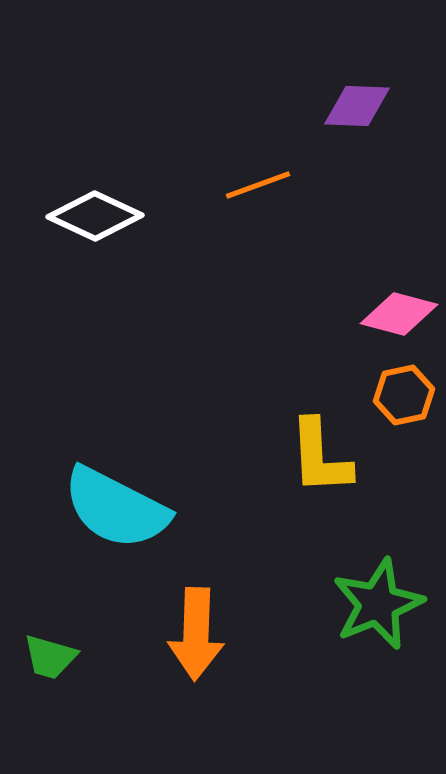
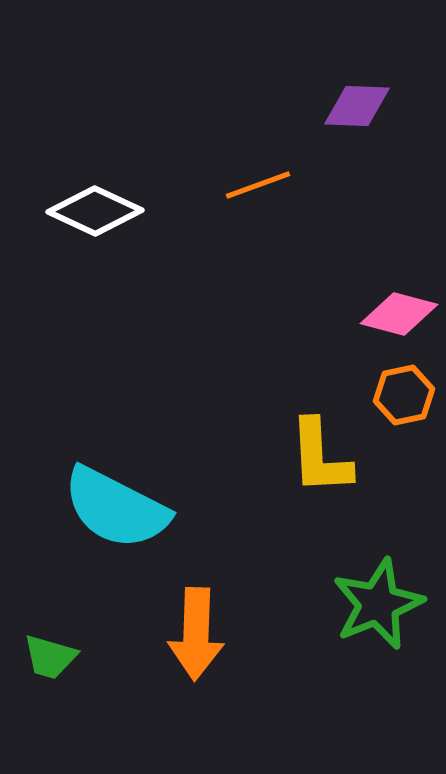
white diamond: moved 5 px up
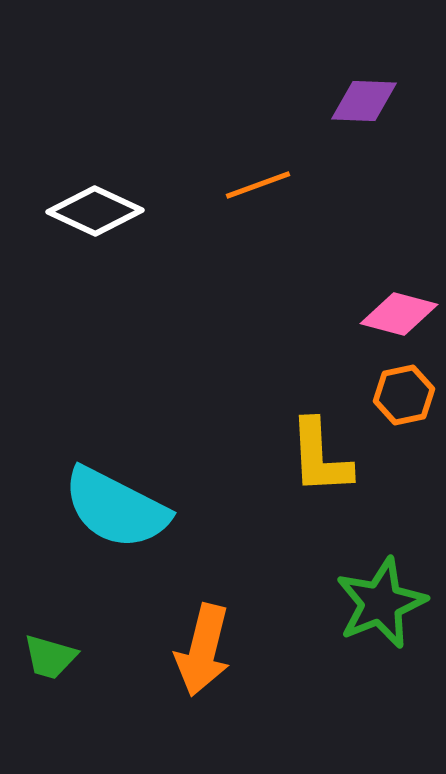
purple diamond: moved 7 px right, 5 px up
green star: moved 3 px right, 1 px up
orange arrow: moved 7 px right, 16 px down; rotated 12 degrees clockwise
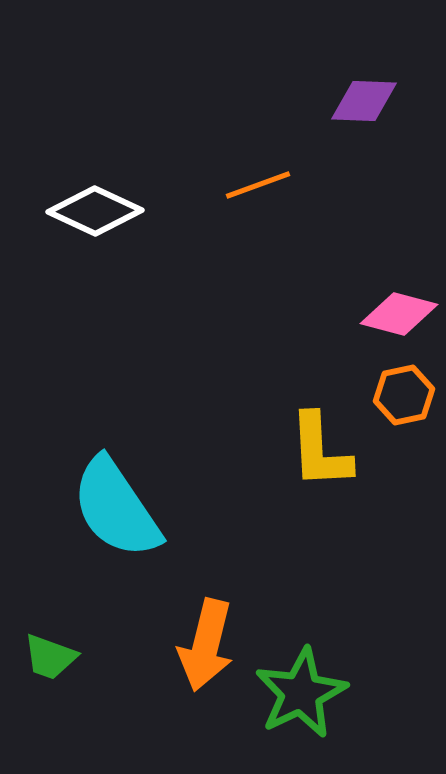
yellow L-shape: moved 6 px up
cyan semicircle: rotated 29 degrees clockwise
green star: moved 80 px left, 90 px down; rotated 4 degrees counterclockwise
orange arrow: moved 3 px right, 5 px up
green trapezoid: rotated 4 degrees clockwise
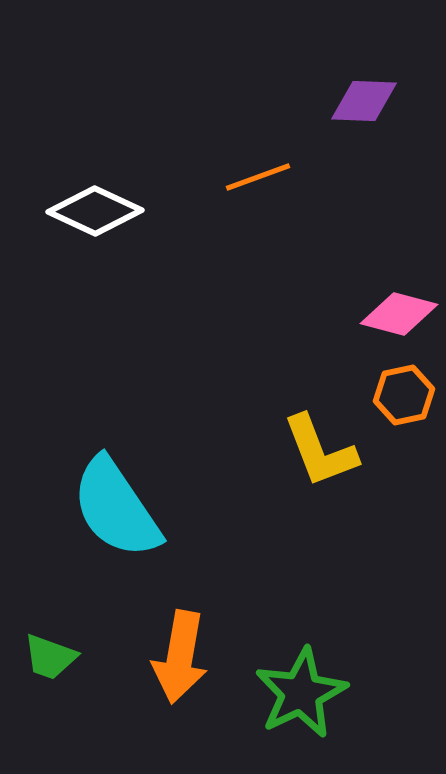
orange line: moved 8 px up
yellow L-shape: rotated 18 degrees counterclockwise
orange arrow: moved 26 px left, 12 px down; rotated 4 degrees counterclockwise
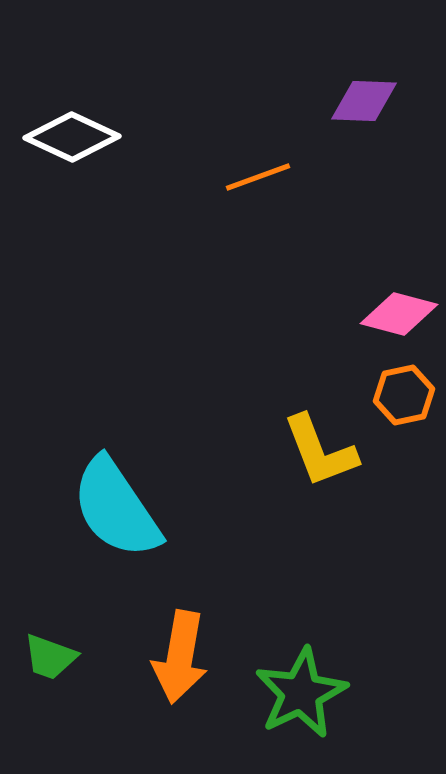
white diamond: moved 23 px left, 74 px up
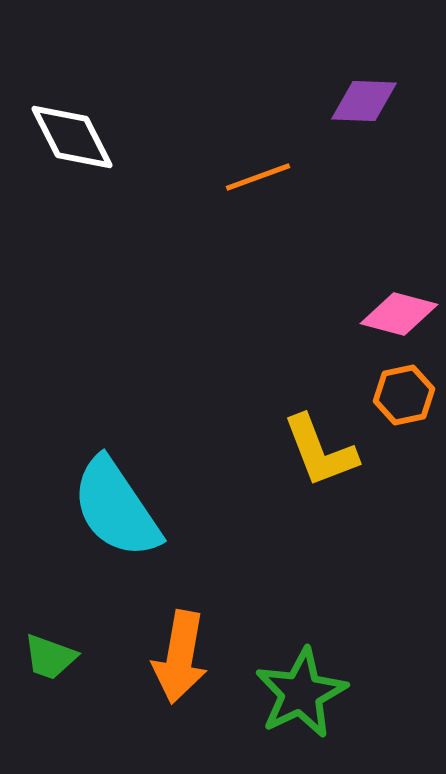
white diamond: rotated 38 degrees clockwise
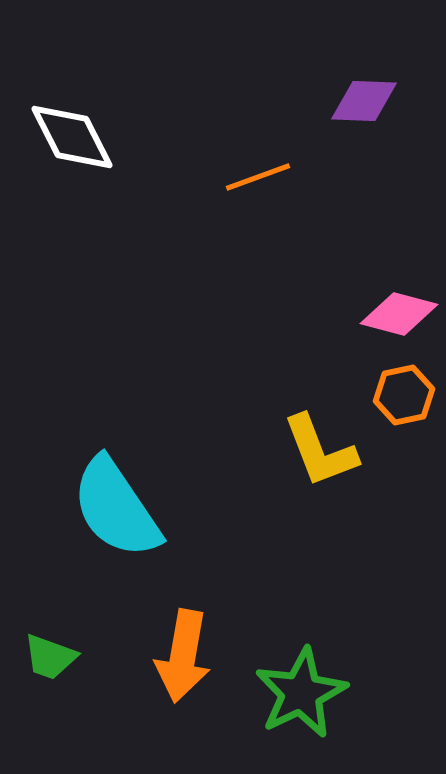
orange arrow: moved 3 px right, 1 px up
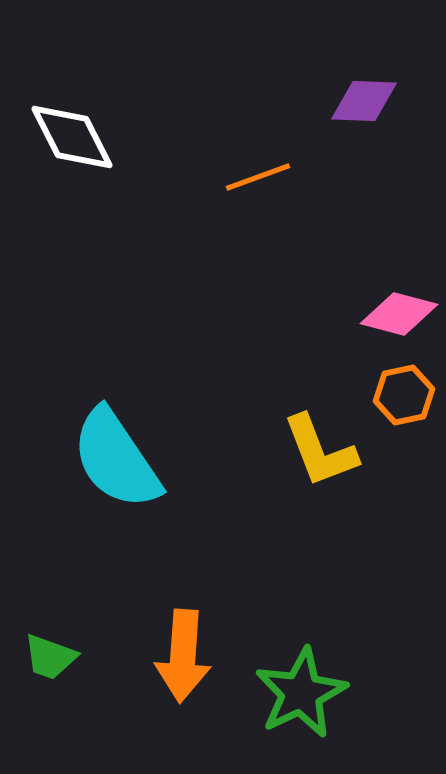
cyan semicircle: moved 49 px up
orange arrow: rotated 6 degrees counterclockwise
